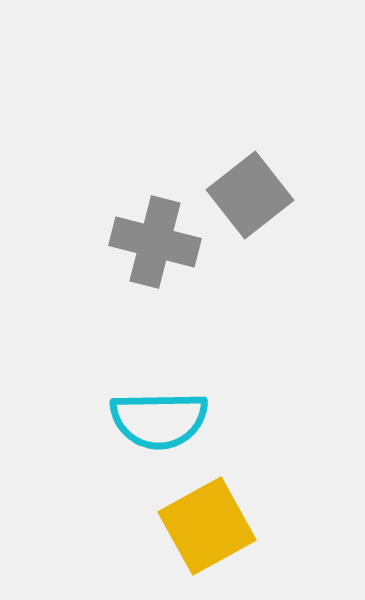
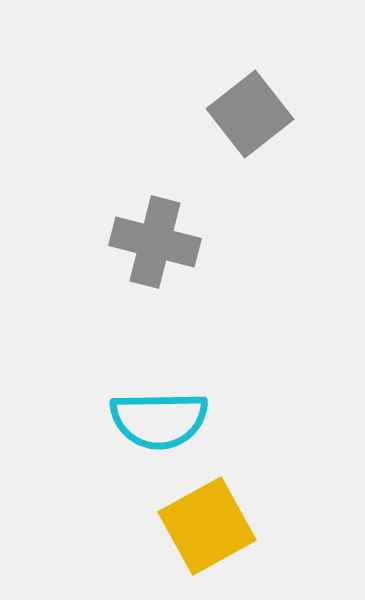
gray square: moved 81 px up
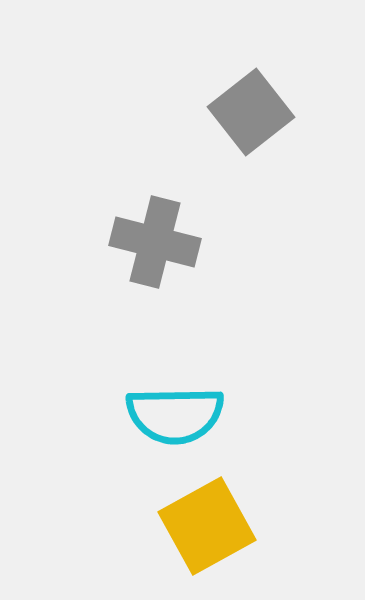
gray square: moved 1 px right, 2 px up
cyan semicircle: moved 16 px right, 5 px up
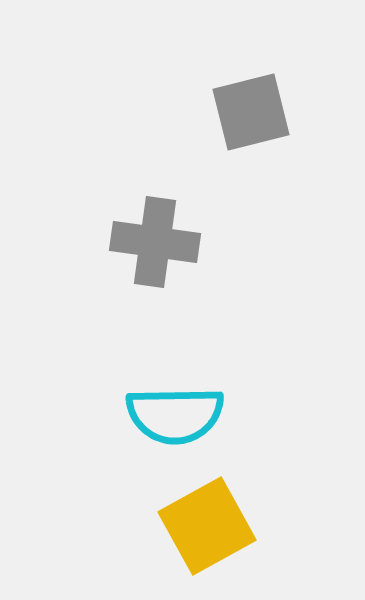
gray square: rotated 24 degrees clockwise
gray cross: rotated 6 degrees counterclockwise
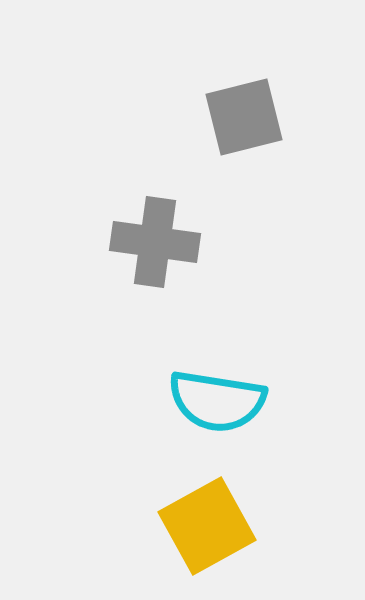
gray square: moved 7 px left, 5 px down
cyan semicircle: moved 42 px right, 14 px up; rotated 10 degrees clockwise
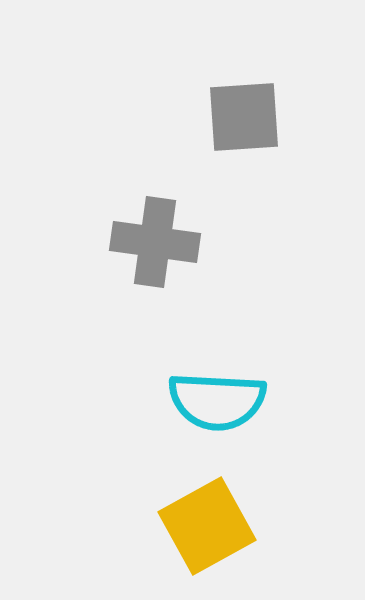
gray square: rotated 10 degrees clockwise
cyan semicircle: rotated 6 degrees counterclockwise
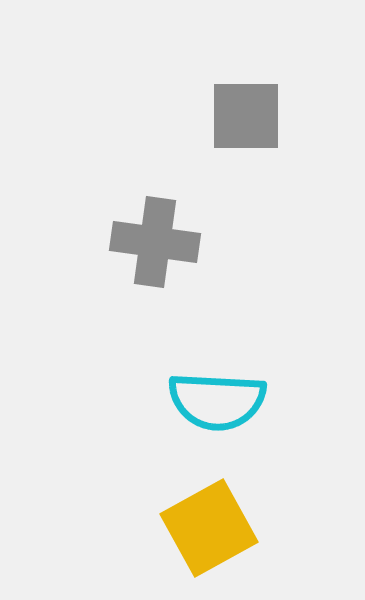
gray square: moved 2 px right, 1 px up; rotated 4 degrees clockwise
yellow square: moved 2 px right, 2 px down
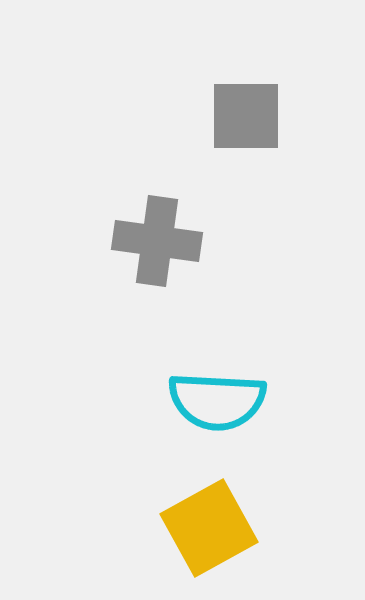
gray cross: moved 2 px right, 1 px up
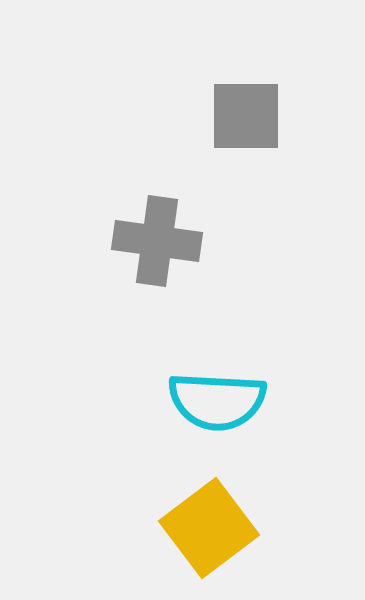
yellow square: rotated 8 degrees counterclockwise
